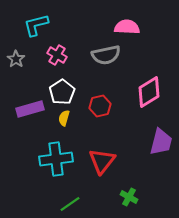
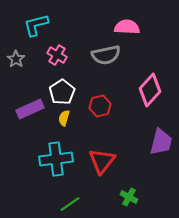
pink diamond: moved 1 px right, 2 px up; rotated 16 degrees counterclockwise
purple rectangle: rotated 8 degrees counterclockwise
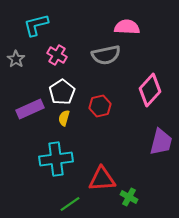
red triangle: moved 18 px down; rotated 48 degrees clockwise
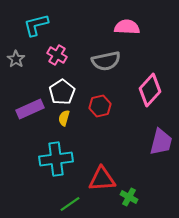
gray semicircle: moved 6 px down
